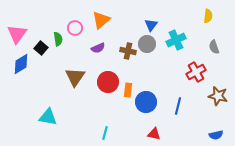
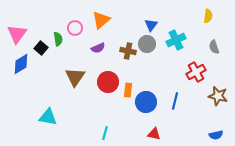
blue line: moved 3 px left, 5 px up
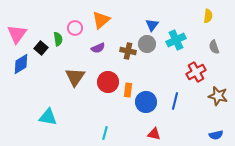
blue triangle: moved 1 px right
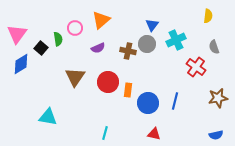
red cross: moved 5 px up; rotated 24 degrees counterclockwise
brown star: moved 2 px down; rotated 24 degrees counterclockwise
blue circle: moved 2 px right, 1 px down
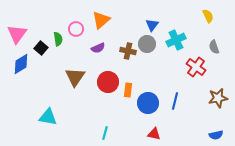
yellow semicircle: rotated 32 degrees counterclockwise
pink circle: moved 1 px right, 1 px down
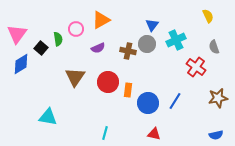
orange triangle: rotated 12 degrees clockwise
blue line: rotated 18 degrees clockwise
